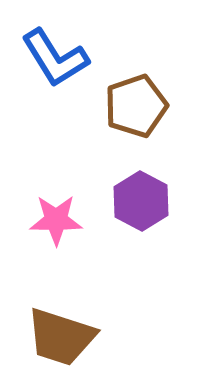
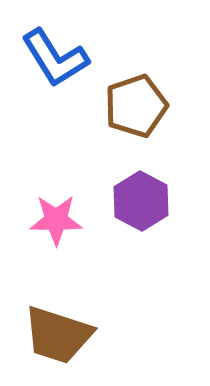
brown trapezoid: moved 3 px left, 2 px up
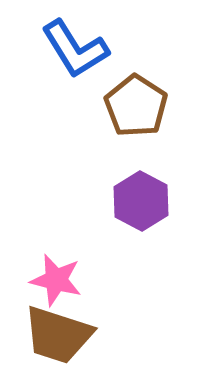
blue L-shape: moved 20 px right, 9 px up
brown pentagon: rotated 20 degrees counterclockwise
pink star: moved 60 px down; rotated 14 degrees clockwise
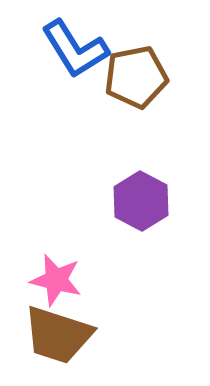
brown pentagon: moved 29 px up; rotated 28 degrees clockwise
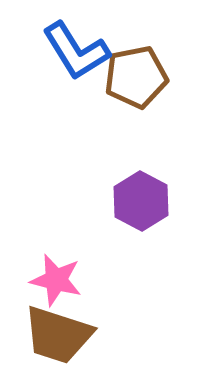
blue L-shape: moved 1 px right, 2 px down
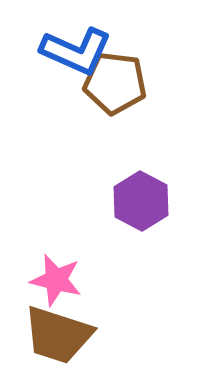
blue L-shape: rotated 34 degrees counterclockwise
brown pentagon: moved 21 px left, 6 px down; rotated 18 degrees clockwise
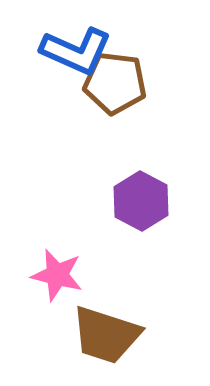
pink star: moved 1 px right, 5 px up
brown trapezoid: moved 48 px right
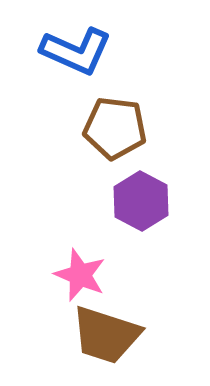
brown pentagon: moved 45 px down
pink star: moved 23 px right; rotated 8 degrees clockwise
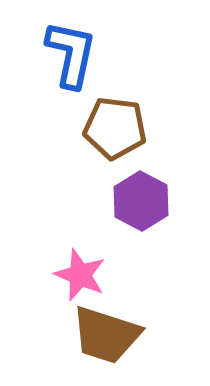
blue L-shape: moved 5 px left, 3 px down; rotated 102 degrees counterclockwise
